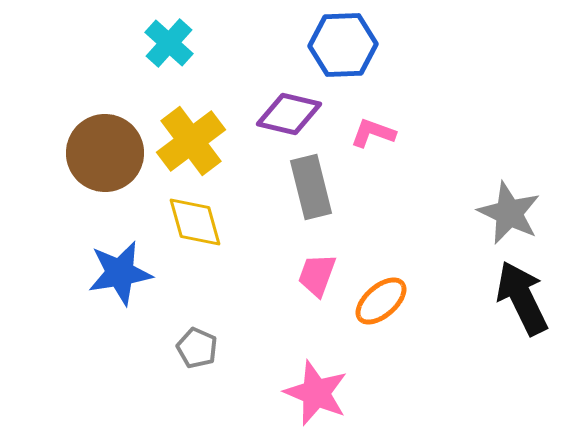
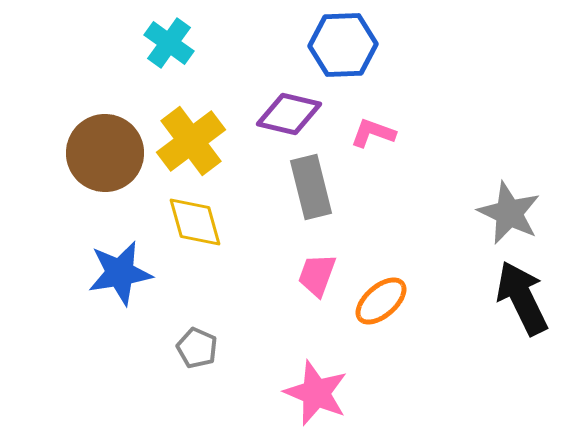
cyan cross: rotated 6 degrees counterclockwise
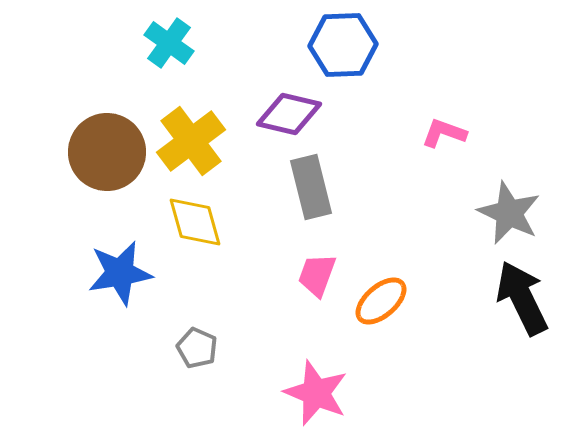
pink L-shape: moved 71 px right
brown circle: moved 2 px right, 1 px up
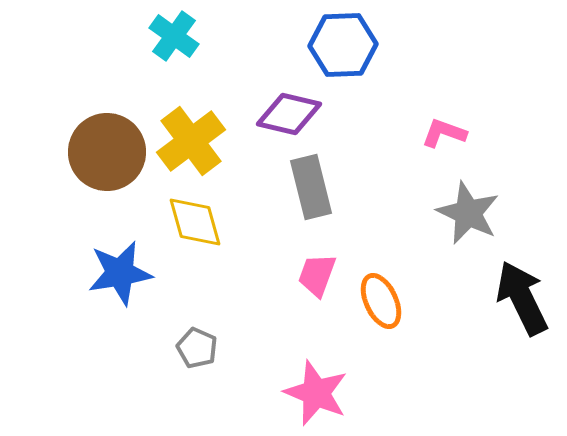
cyan cross: moved 5 px right, 7 px up
gray star: moved 41 px left
orange ellipse: rotated 74 degrees counterclockwise
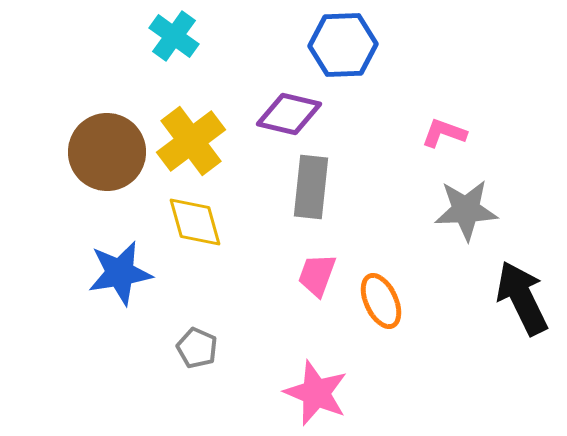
gray rectangle: rotated 20 degrees clockwise
gray star: moved 2 px left, 3 px up; rotated 28 degrees counterclockwise
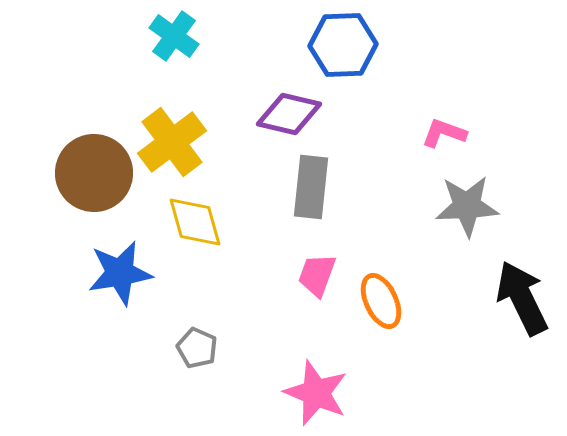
yellow cross: moved 19 px left, 1 px down
brown circle: moved 13 px left, 21 px down
gray star: moved 1 px right, 4 px up
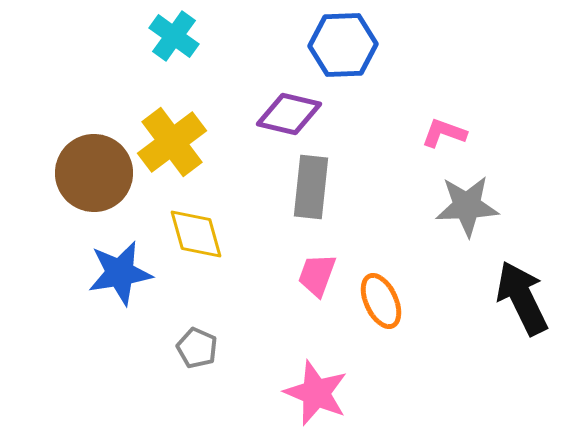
yellow diamond: moved 1 px right, 12 px down
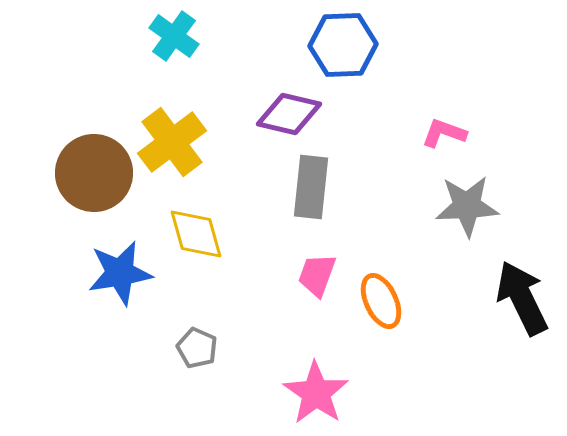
pink star: rotated 12 degrees clockwise
